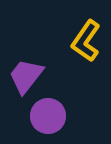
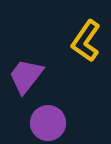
purple circle: moved 7 px down
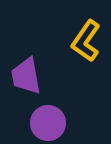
purple trapezoid: rotated 48 degrees counterclockwise
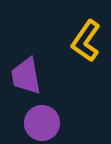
purple circle: moved 6 px left
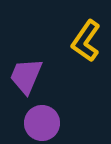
purple trapezoid: rotated 33 degrees clockwise
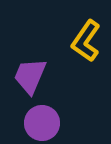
purple trapezoid: moved 4 px right
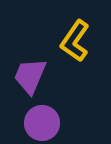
yellow L-shape: moved 11 px left
